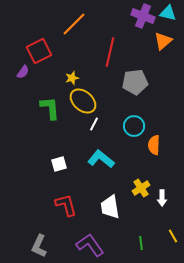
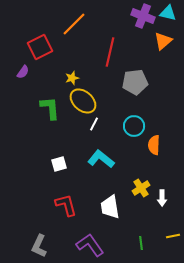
red square: moved 1 px right, 4 px up
yellow line: rotated 72 degrees counterclockwise
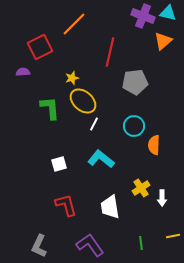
purple semicircle: rotated 128 degrees counterclockwise
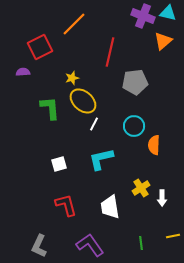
cyan L-shape: rotated 52 degrees counterclockwise
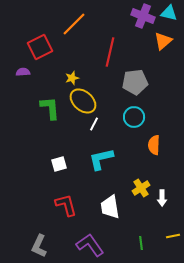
cyan triangle: moved 1 px right
cyan circle: moved 9 px up
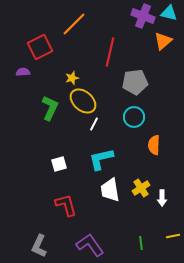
green L-shape: rotated 30 degrees clockwise
white trapezoid: moved 17 px up
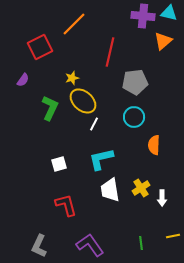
purple cross: rotated 15 degrees counterclockwise
purple semicircle: moved 8 px down; rotated 128 degrees clockwise
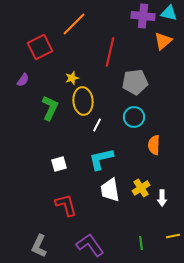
yellow ellipse: rotated 44 degrees clockwise
white line: moved 3 px right, 1 px down
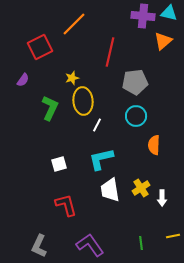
cyan circle: moved 2 px right, 1 px up
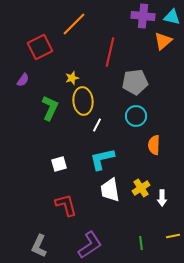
cyan triangle: moved 3 px right, 4 px down
cyan L-shape: moved 1 px right
purple L-shape: rotated 92 degrees clockwise
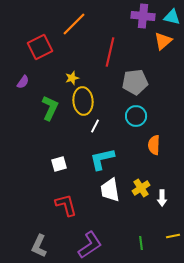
purple semicircle: moved 2 px down
white line: moved 2 px left, 1 px down
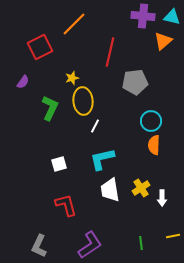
cyan circle: moved 15 px right, 5 px down
